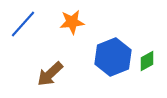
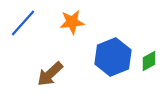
blue line: moved 1 px up
green diamond: moved 2 px right
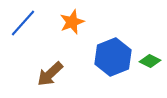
orange star: rotated 15 degrees counterclockwise
green diamond: moved 1 px right; rotated 55 degrees clockwise
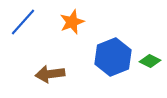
blue line: moved 1 px up
brown arrow: rotated 36 degrees clockwise
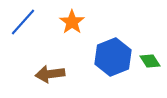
orange star: rotated 15 degrees counterclockwise
green diamond: rotated 30 degrees clockwise
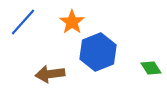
blue hexagon: moved 15 px left, 5 px up
green diamond: moved 1 px right, 7 px down
